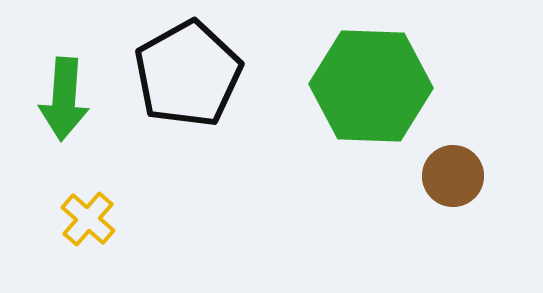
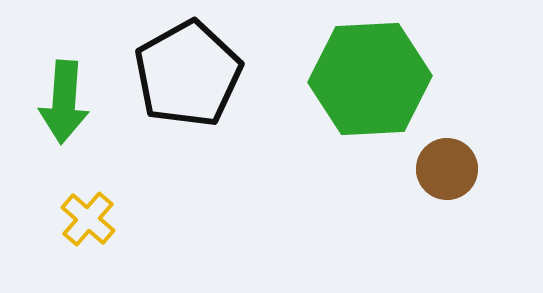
green hexagon: moved 1 px left, 7 px up; rotated 5 degrees counterclockwise
green arrow: moved 3 px down
brown circle: moved 6 px left, 7 px up
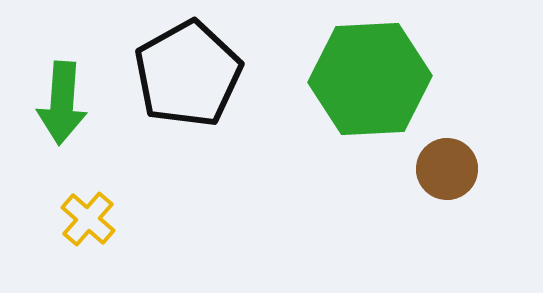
green arrow: moved 2 px left, 1 px down
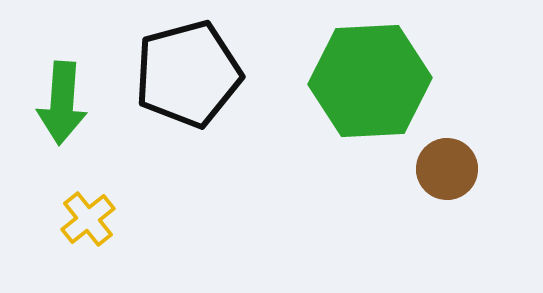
black pentagon: rotated 14 degrees clockwise
green hexagon: moved 2 px down
yellow cross: rotated 10 degrees clockwise
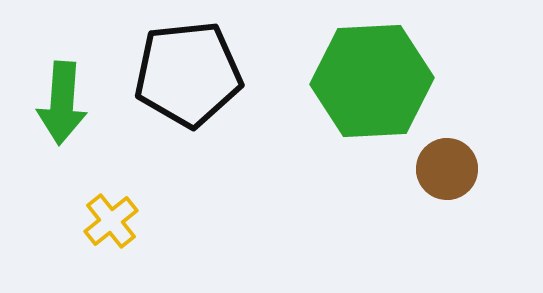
black pentagon: rotated 9 degrees clockwise
green hexagon: moved 2 px right
yellow cross: moved 23 px right, 2 px down
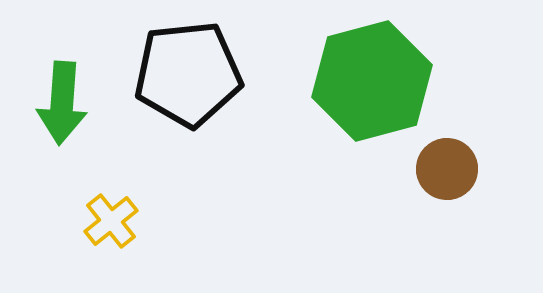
green hexagon: rotated 12 degrees counterclockwise
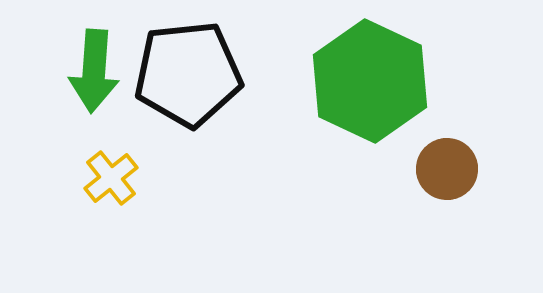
green hexagon: moved 2 px left; rotated 20 degrees counterclockwise
green arrow: moved 32 px right, 32 px up
yellow cross: moved 43 px up
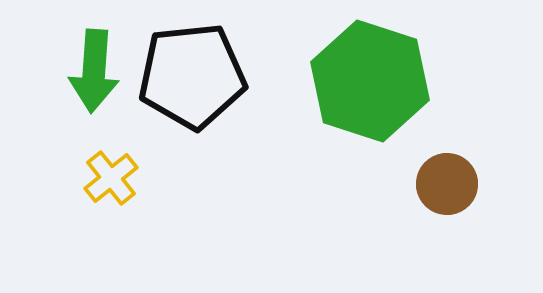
black pentagon: moved 4 px right, 2 px down
green hexagon: rotated 7 degrees counterclockwise
brown circle: moved 15 px down
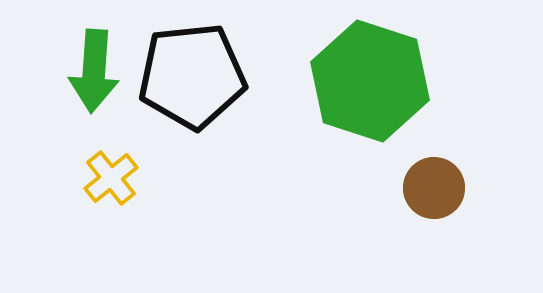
brown circle: moved 13 px left, 4 px down
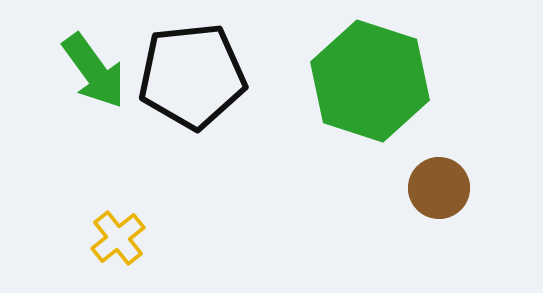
green arrow: rotated 40 degrees counterclockwise
yellow cross: moved 7 px right, 60 px down
brown circle: moved 5 px right
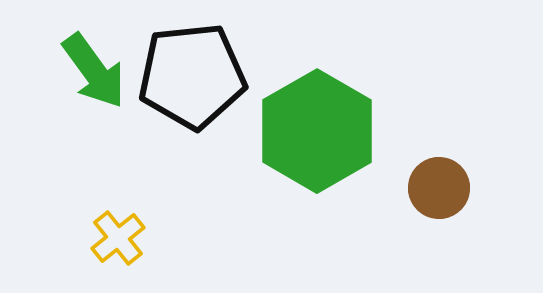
green hexagon: moved 53 px left, 50 px down; rotated 12 degrees clockwise
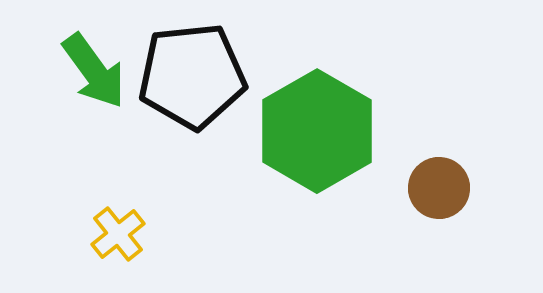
yellow cross: moved 4 px up
